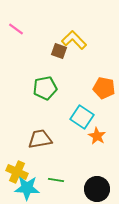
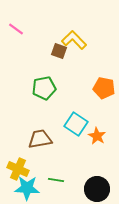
green pentagon: moved 1 px left
cyan square: moved 6 px left, 7 px down
yellow cross: moved 1 px right, 3 px up
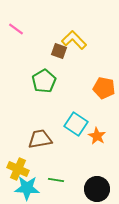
green pentagon: moved 7 px up; rotated 20 degrees counterclockwise
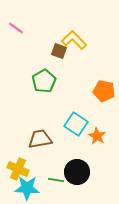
pink line: moved 1 px up
orange pentagon: moved 3 px down
black circle: moved 20 px left, 17 px up
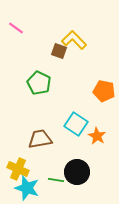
green pentagon: moved 5 px left, 2 px down; rotated 15 degrees counterclockwise
cyan star: rotated 15 degrees clockwise
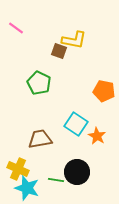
yellow L-shape: rotated 145 degrees clockwise
